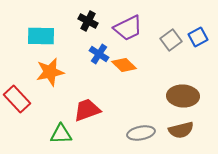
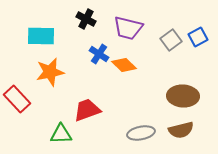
black cross: moved 2 px left, 2 px up
purple trapezoid: rotated 40 degrees clockwise
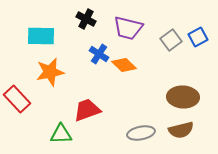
brown ellipse: moved 1 px down
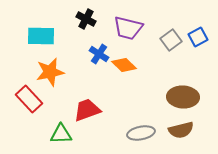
red rectangle: moved 12 px right
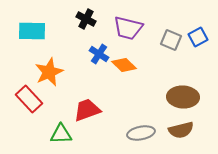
cyan rectangle: moved 9 px left, 5 px up
gray square: rotated 30 degrees counterclockwise
orange star: moved 1 px left; rotated 12 degrees counterclockwise
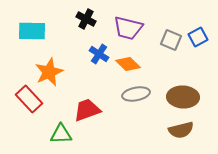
orange diamond: moved 4 px right, 1 px up
gray ellipse: moved 5 px left, 39 px up
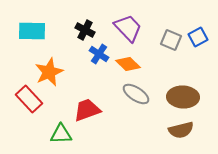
black cross: moved 1 px left, 11 px down
purple trapezoid: rotated 148 degrees counterclockwise
gray ellipse: rotated 44 degrees clockwise
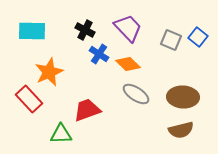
blue square: rotated 24 degrees counterclockwise
